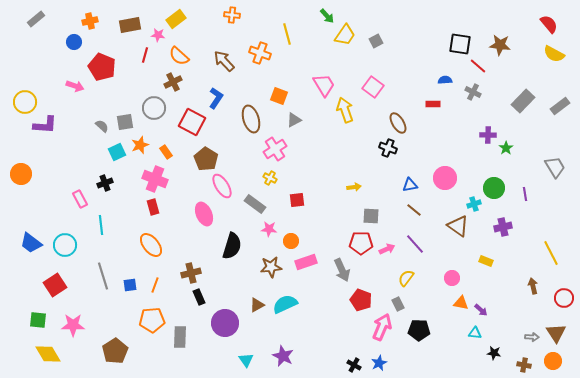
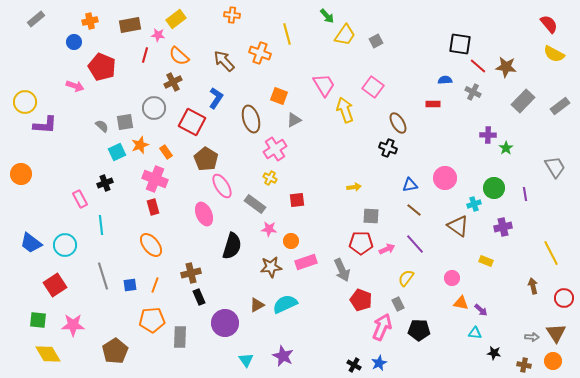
brown star at (500, 45): moved 6 px right, 22 px down
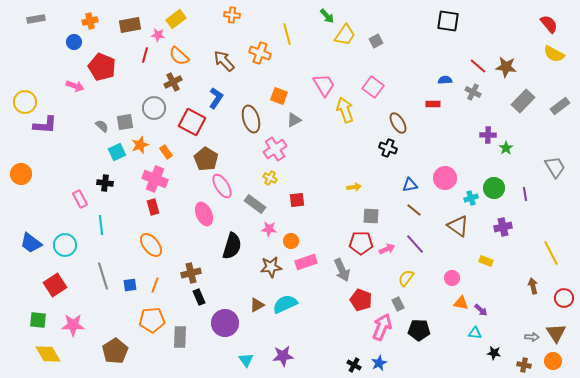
gray rectangle at (36, 19): rotated 30 degrees clockwise
black square at (460, 44): moved 12 px left, 23 px up
black cross at (105, 183): rotated 28 degrees clockwise
cyan cross at (474, 204): moved 3 px left, 6 px up
purple star at (283, 356): rotated 30 degrees counterclockwise
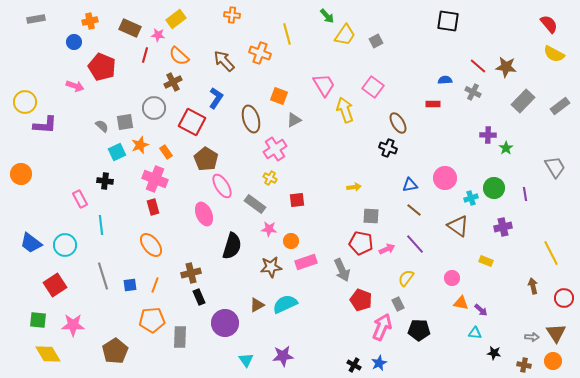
brown rectangle at (130, 25): moved 3 px down; rotated 35 degrees clockwise
black cross at (105, 183): moved 2 px up
red pentagon at (361, 243): rotated 10 degrees clockwise
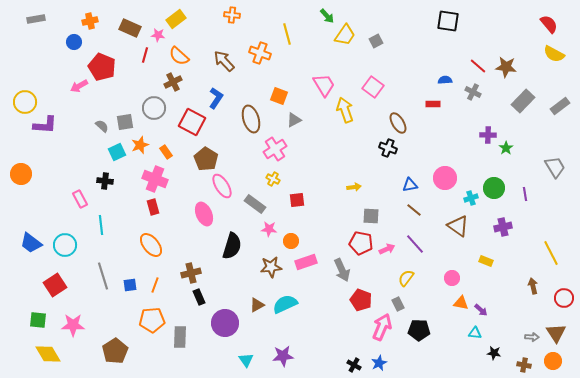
pink arrow at (75, 86): moved 4 px right; rotated 132 degrees clockwise
yellow cross at (270, 178): moved 3 px right, 1 px down
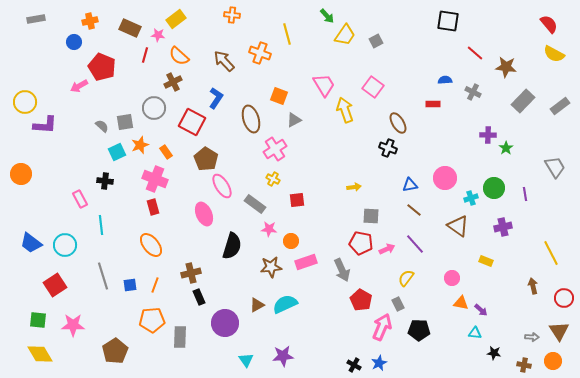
red line at (478, 66): moved 3 px left, 13 px up
red pentagon at (361, 300): rotated 10 degrees clockwise
brown triangle at (556, 333): moved 3 px right, 2 px up
yellow diamond at (48, 354): moved 8 px left
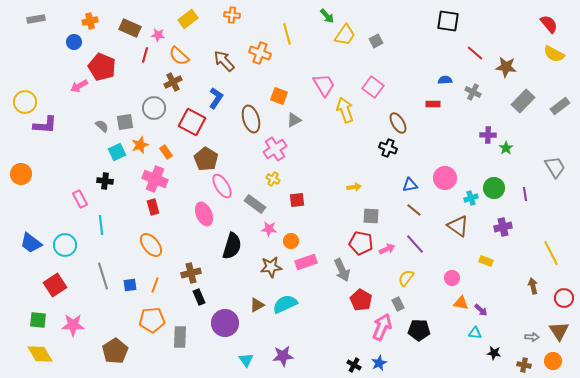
yellow rectangle at (176, 19): moved 12 px right
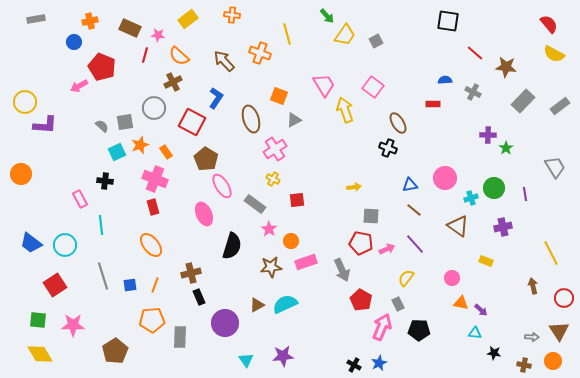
pink star at (269, 229): rotated 28 degrees clockwise
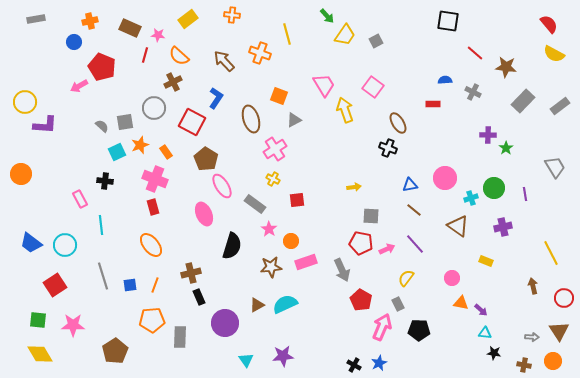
cyan triangle at (475, 333): moved 10 px right
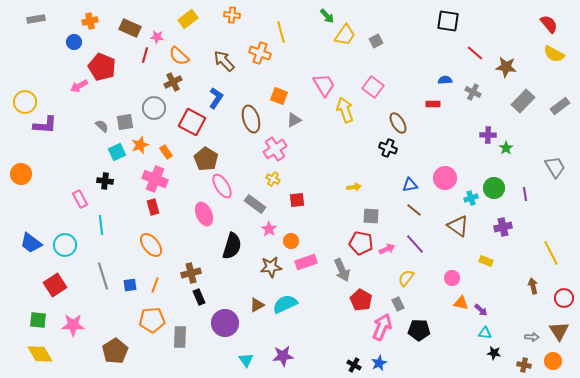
yellow line at (287, 34): moved 6 px left, 2 px up
pink star at (158, 35): moved 1 px left, 2 px down
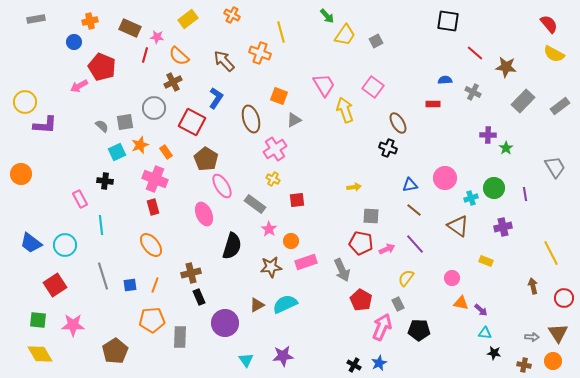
orange cross at (232, 15): rotated 21 degrees clockwise
brown triangle at (559, 331): moved 1 px left, 2 px down
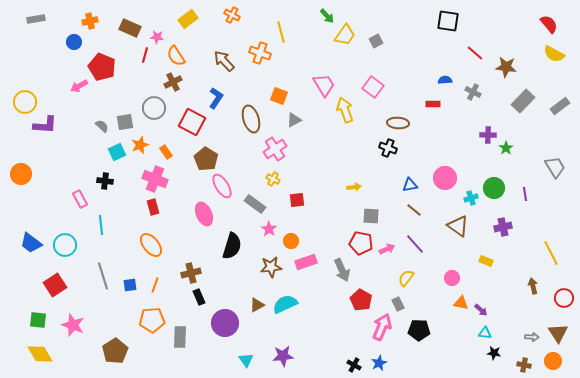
orange semicircle at (179, 56): moved 3 px left; rotated 15 degrees clockwise
brown ellipse at (398, 123): rotated 55 degrees counterclockwise
pink star at (73, 325): rotated 20 degrees clockwise
